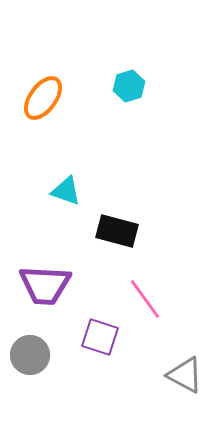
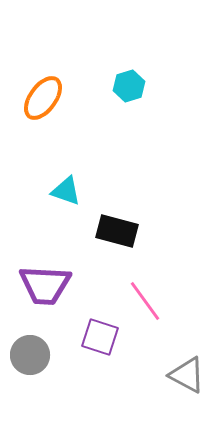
pink line: moved 2 px down
gray triangle: moved 2 px right
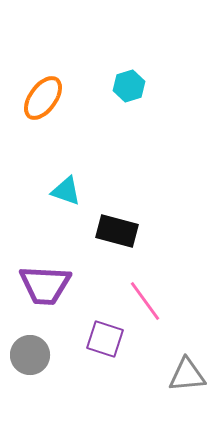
purple square: moved 5 px right, 2 px down
gray triangle: rotated 33 degrees counterclockwise
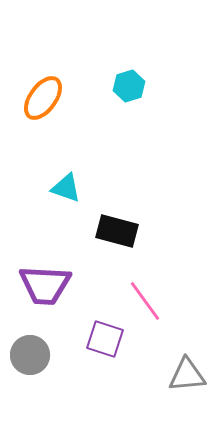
cyan triangle: moved 3 px up
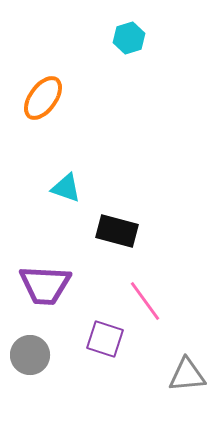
cyan hexagon: moved 48 px up
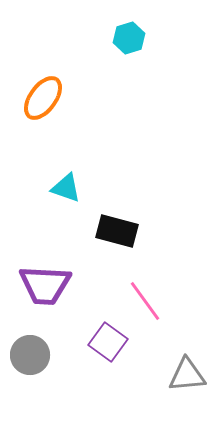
purple square: moved 3 px right, 3 px down; rotated 18 degrees clockwise
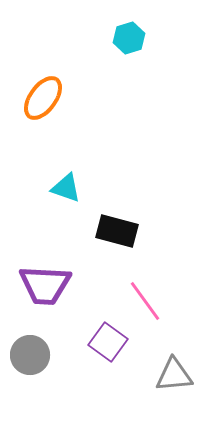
gray triangle: moved 13 px left
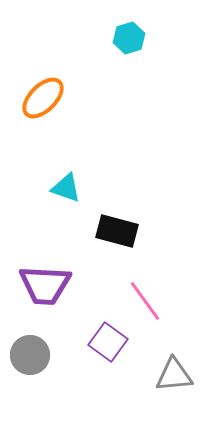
orange ellipse: rotated 9 degrees clockwise
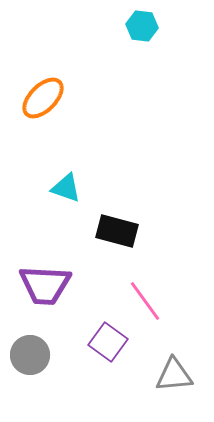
cyan hexagon: moved 13 px right, 12 px up; rotated 24 degrees clockwise
